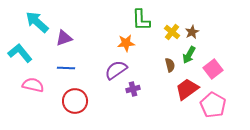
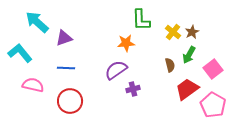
yellow cross: moved 1 px right
red circle: moved 5 px left
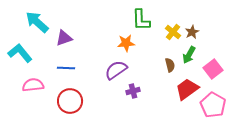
pink semicircle: rotated 20 degrees counterclockwise
purple cross: moved 2 px down
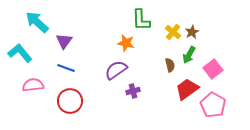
purple triangle: moved 3 px down; rotated 36 degrees counterclockwise
orange star: rotated 18 degrees clockwise
blue line: rotated 18 degrees clockwise
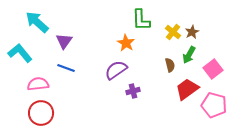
orange star: rotated 18 degrees clockwise
pink semicircle: moved 5 px right, 1 px up
red circle: moved 29 px left, 12 px down
pink pentagon: moved 1 px right; rotated 15 degrees counterclockwise
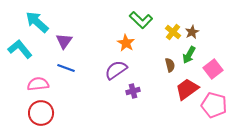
green L-shape: rotated 45 degrees counterclockwise
cyan L-shape: moved 4 px up
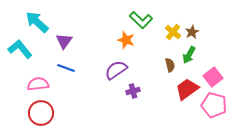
orange star: moved 3 px up; rotated 12 degrees counterclockwise
pink square: moved 8 px down
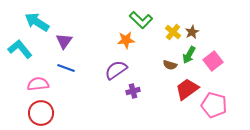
cyan arrow: rotated 10 degrees counterclockwise
orange star: rotated 24 degrees counterclockwise
brown semicircle: rotated 120 degrees clockwise
pink square: moved 16 px up
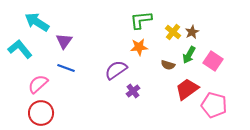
green L-shape: rotated 130 degrees clockwise
orange star: moved 13 px right, 7 px down
pink square: rotated 18 degrees counterclockwise
brown semicircle: moved 2 px left
pink semicircle: rotated 35 degrees counterclockwise
purple cross: rotated 24 degrees counterclockwise
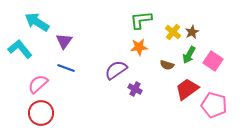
brown semicircle: moved 1 px left
purple cross: moved 2 px right, 2 px up; rotated 24 degrees counterclockwise
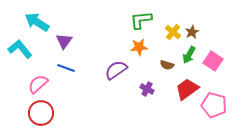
purple cross: moved 12 px right
